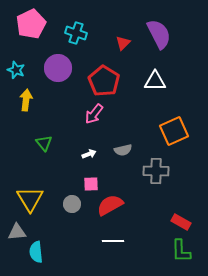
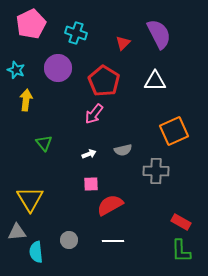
gray circle: moved 3 px left, 36 px down
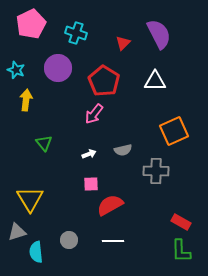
gray triangle: rotated 12 degrees counterclockwise
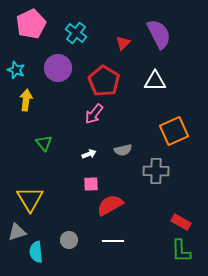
cyan cross: rotated 20 degrees clockwise
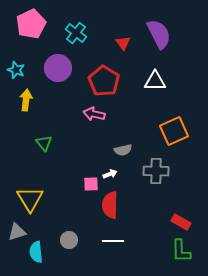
red triangle: rotated 21 degrees counterclockwise
pink arrow: rotated 65 degrees clockwise
white arrow: moved 21 px right, 20 px down
red semicircle: rotated 60 degrees counterclockwise
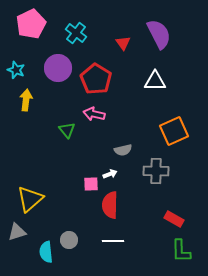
red pentagon: moved 8 px left, 2 px up
green triangle: moved 23 px right, 13 px up
yellow triangle: rotated 20 degrees clockwise
red rectangle: moved 7 px left, 3 px up
cyan semicircle: moved 10 px right
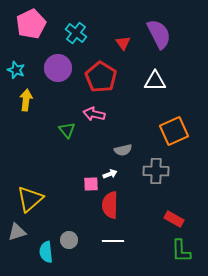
red pentagon: moved 5 px right, 2 px up
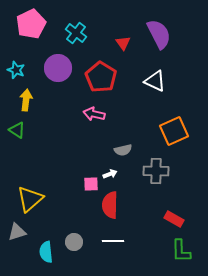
white triangle: rotated 25 degrees clockwise
green triangle: moved 50 px left; rotated 18 degrees counterclockwise
gray circle: moved 5 px right, 2 px down
